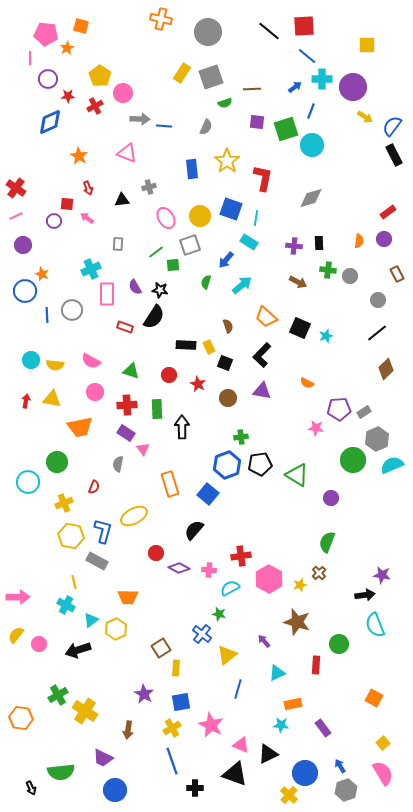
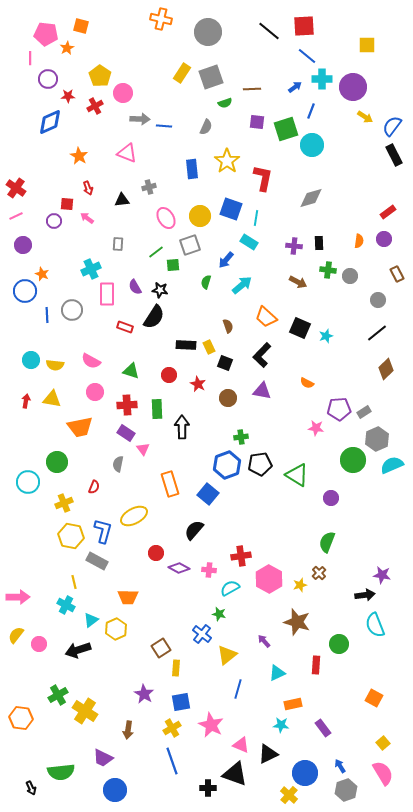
black cross at (195, 788): moved 13 px right
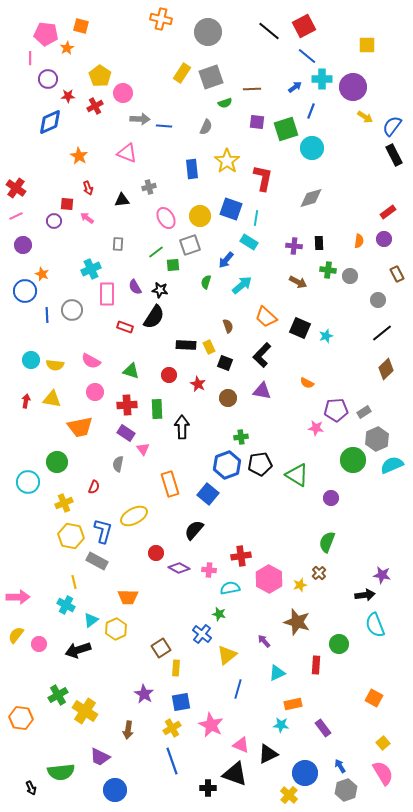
red square at (304, 26): rotated 25 degrees counterclockwise
cyan circle at (312, 145): moved 3 px down
black line at (377, 333): moved 5 px right
purple pentagon at (339, 409): moved 3 px left, 1 px down
cyan semicircle at (230, 588): rotated 18 degrees clockwise
purple trapezoid at (103, 758): moved 3 px left, 1 px up
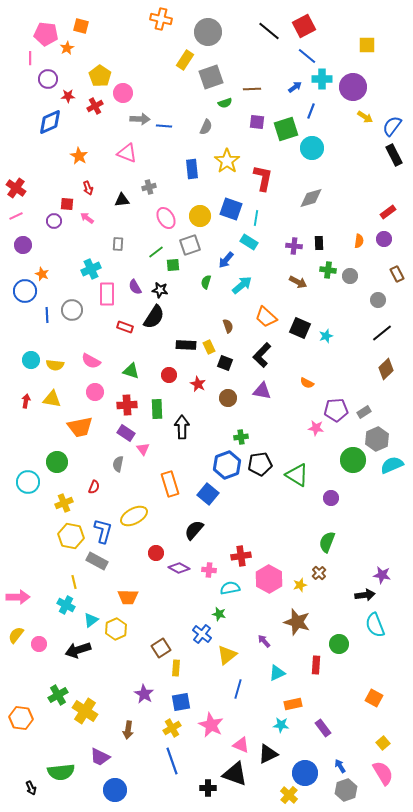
yellow rectangle at (182, 73): moved 3 px right, 13 px up
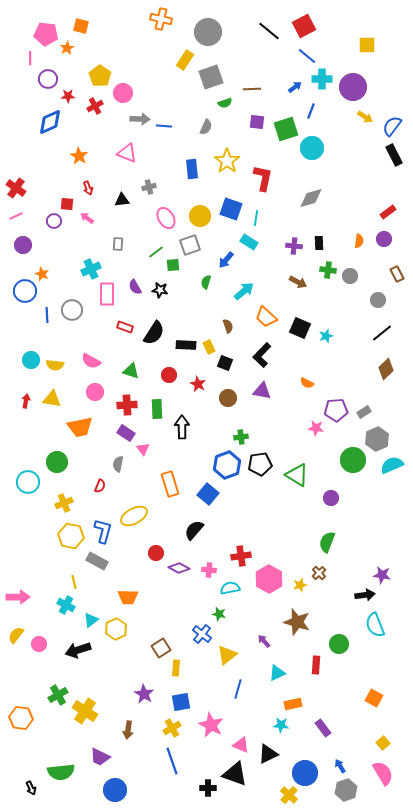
cyan arrow at (242, 285): moved 2 px right, 6 px down
black semicircle at (154, 317): moved 16 px down
red semicircle at (94, 487): moved 6 px right, 1 px up
